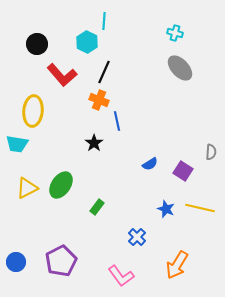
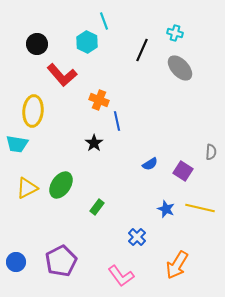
cyan line: rotated 24 degrees counterclockwise
black line: moved 38 px right, 22 px up
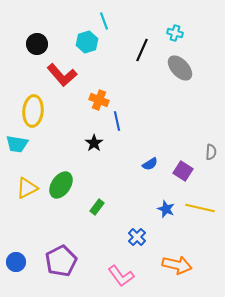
cyan hexagon: rotated 15 degrees clockwise
orange arrow: rotated 108 degrees counterclockwise
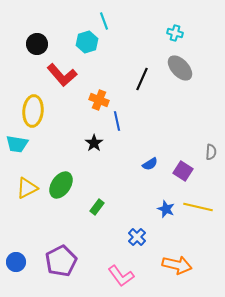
black line: moved 29 px down
yellow line: moved 2 px left, 1 px up
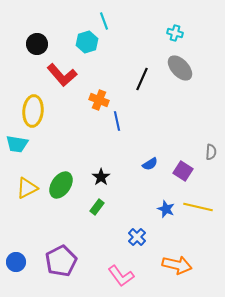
black star: moved 7 px right, 34 px down
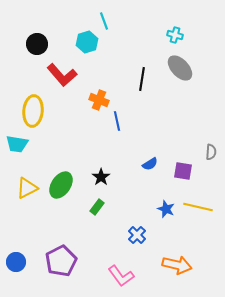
cyan cross: moved 2 px down
black line: rotated 15 degrees counterclockwise
purple square: rotated 24 degrees counterclockwise
blue cross: moved 2 px up
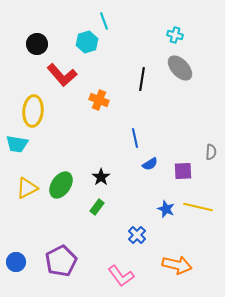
blue line: moved 18 px right, 17 px down
purple square: rotated 12 degrees counterclockwise
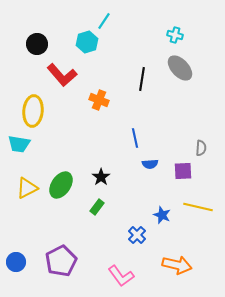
cyan line: rotated 54 degrees clockwise
cyan trapezoid: moved 2 px right
gray semicircle: moved 10 px left, 4 px up
blue semicircle: rotated 28 degrees clockwise
blue star: moved 4 px left, 6 px down
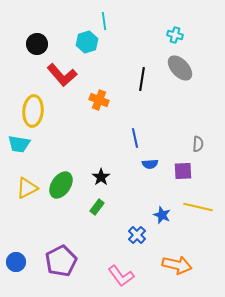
cyan line: rotated 42 degrees counterclockwise
gray semicircle: moved 3 px left, 4 px up
